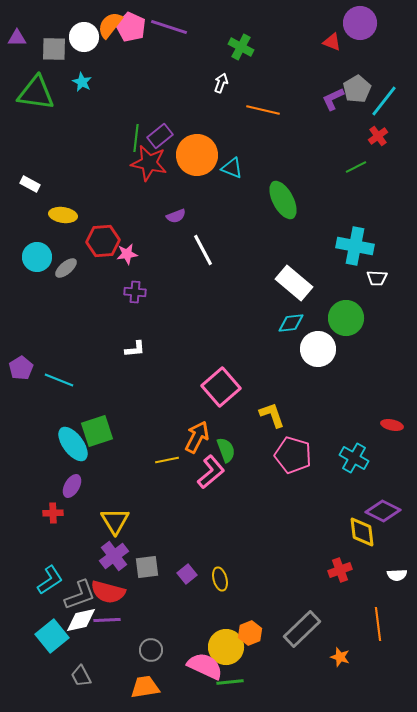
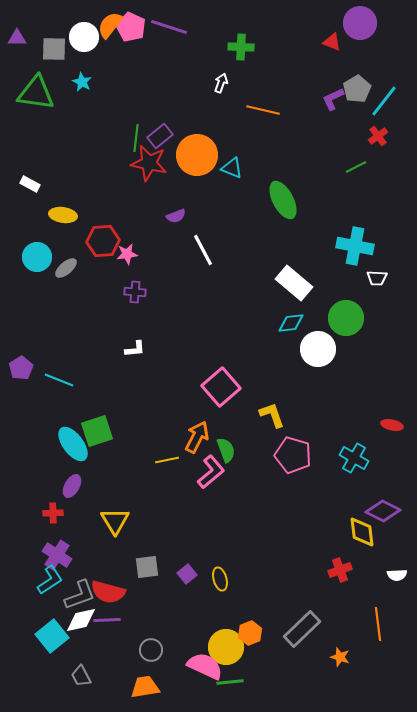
green cross at (241, 47): rotated 25 degrees counterclockwise
purple cross at (114, 556): moved 57 px left, 1 px up; rotated 20 degrees counterclockwise
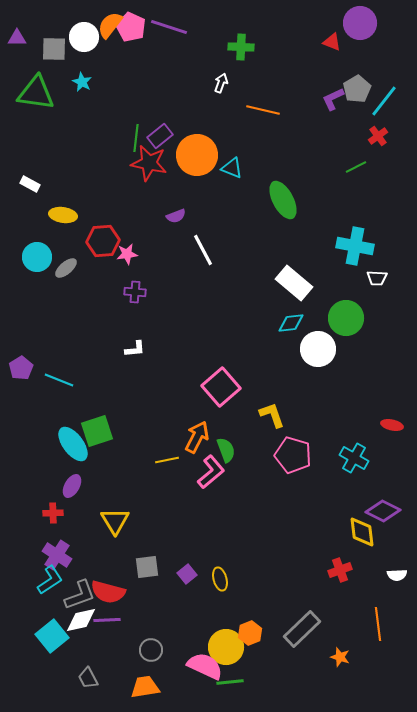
gray trapezoid at (81, 676): moved 7 px right, 2 px down
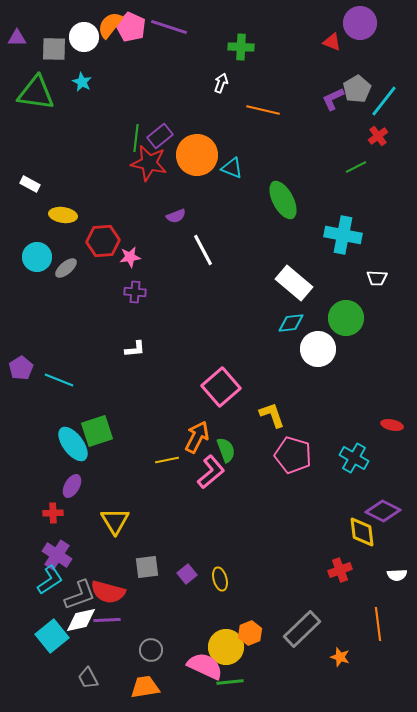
cyan cross at (355, 246): moved 12 px left, 11 px up
pink star at (127, 254): moved 3 px right, 3 px down
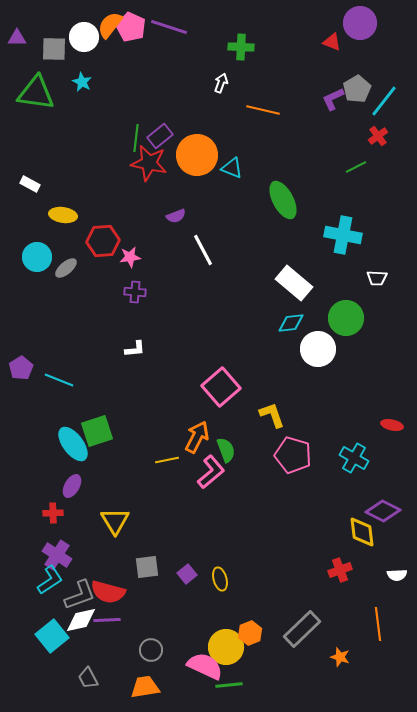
green line at (230, 682): moved 1 px left, 3 px down
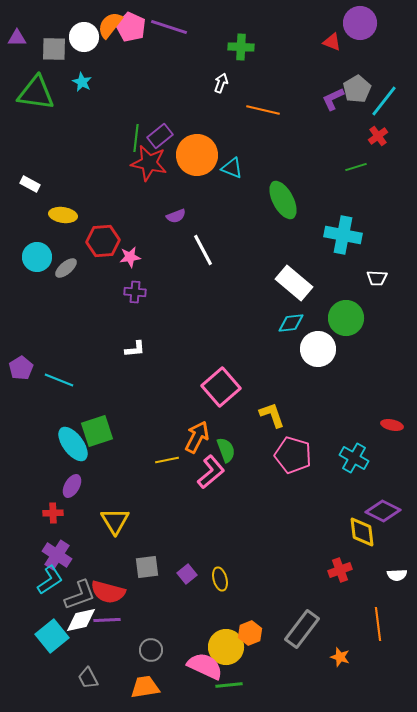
green line at (356, 167): rotated 10 degrees clockwise
gray rectangle at (302, 629): rotated 9 degrees counterclockwise
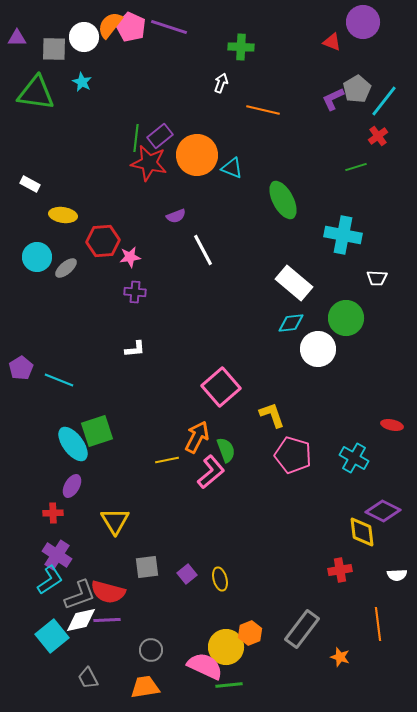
purple circle at (360, 23): moved 3 px right, 1 px up
red cross at (340, 570): rotated 10 degrees clockwise
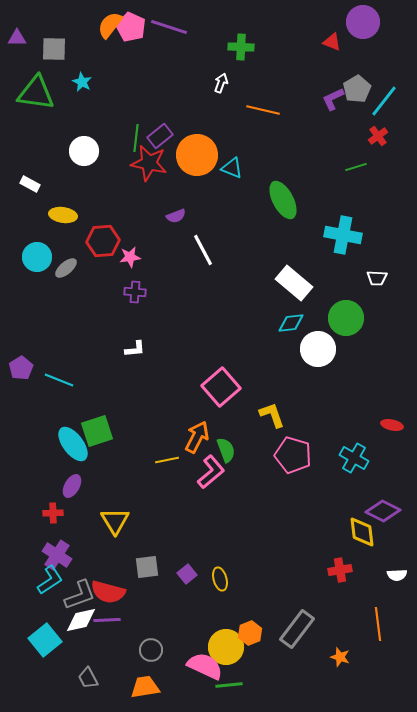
white circle at (84, 37): moved 114 px down
gray rectangle at (302, 629): moved 5 px left
cyan square at (52, 636): moved 7 px left, 4 px down
